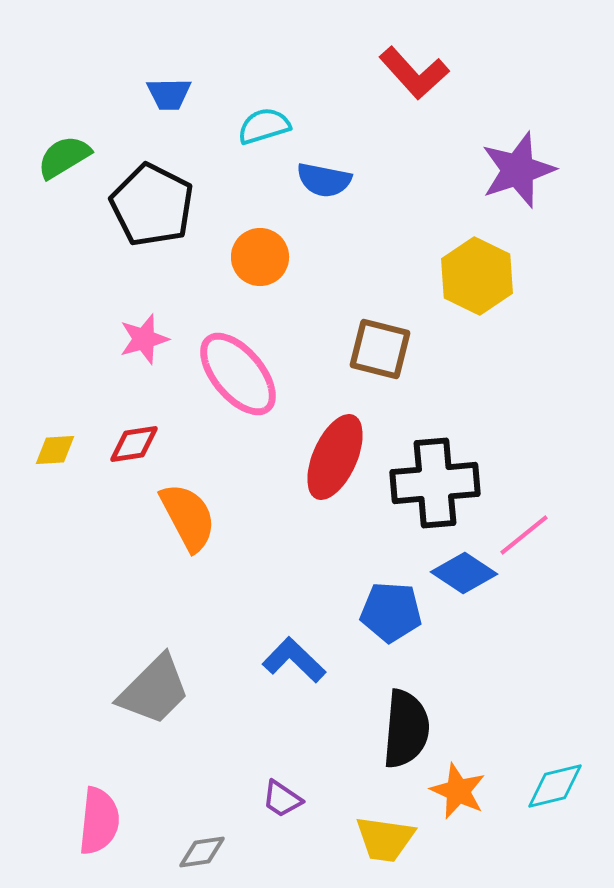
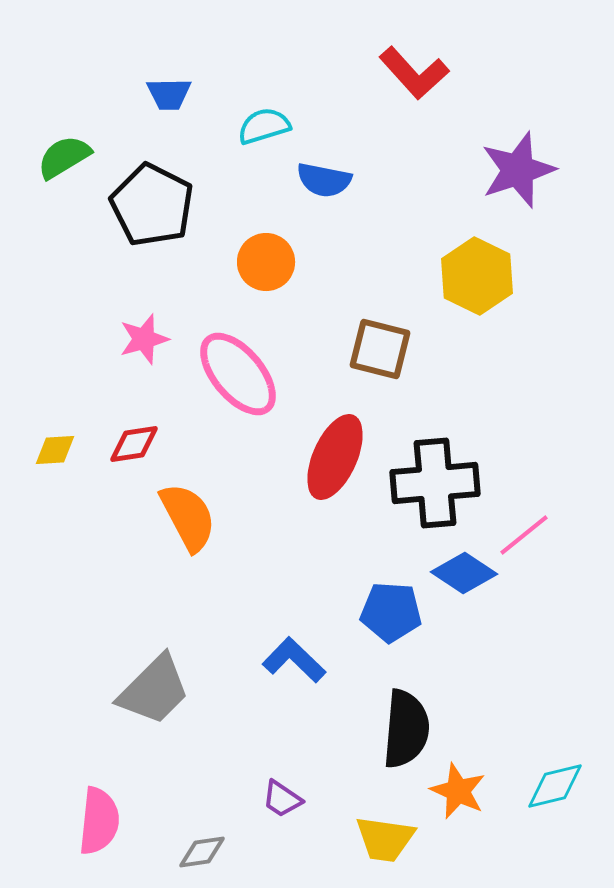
orange circle: moved 6 px right, 5 px down
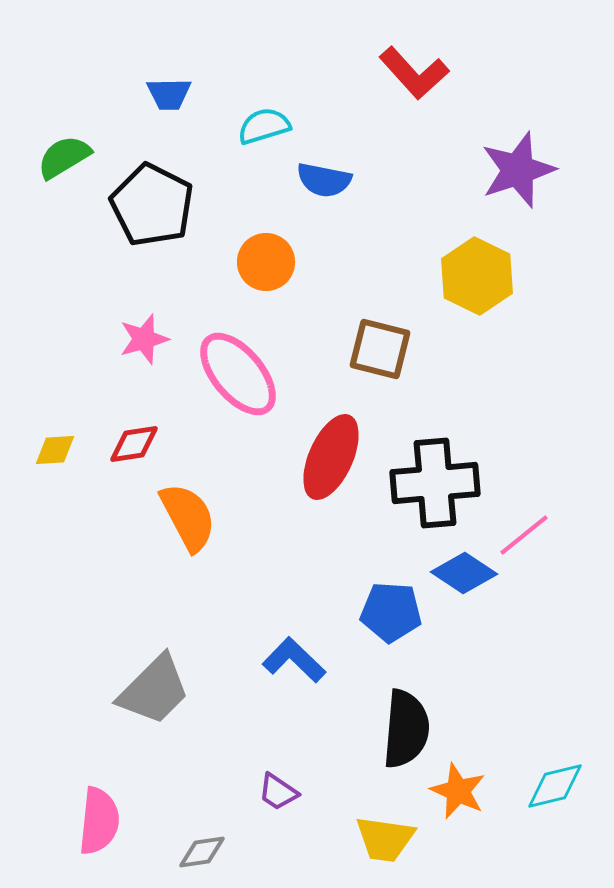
red ellipse: moved 4 px left
purple trapezoid: moved 4 px left, 7 px up
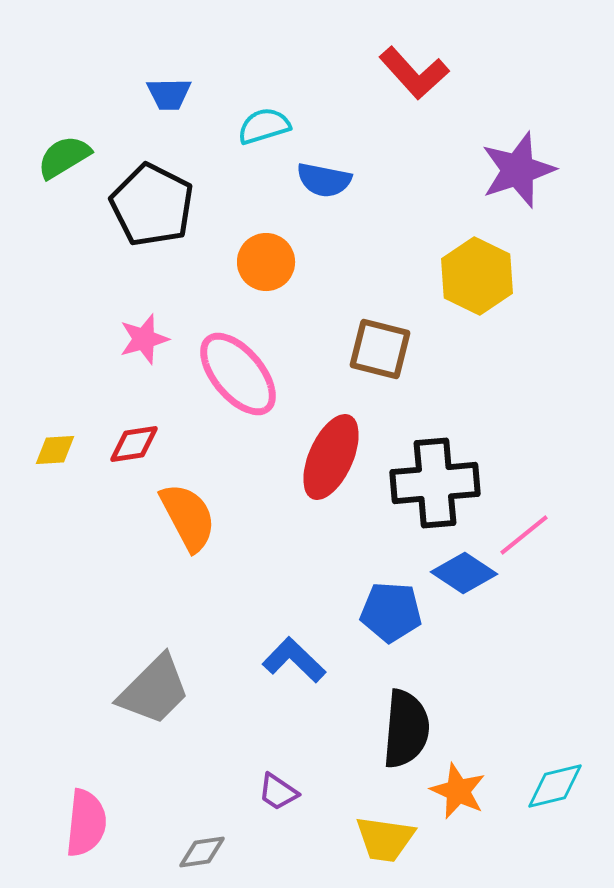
pink semicircle: moved 13 px left, 2 px down
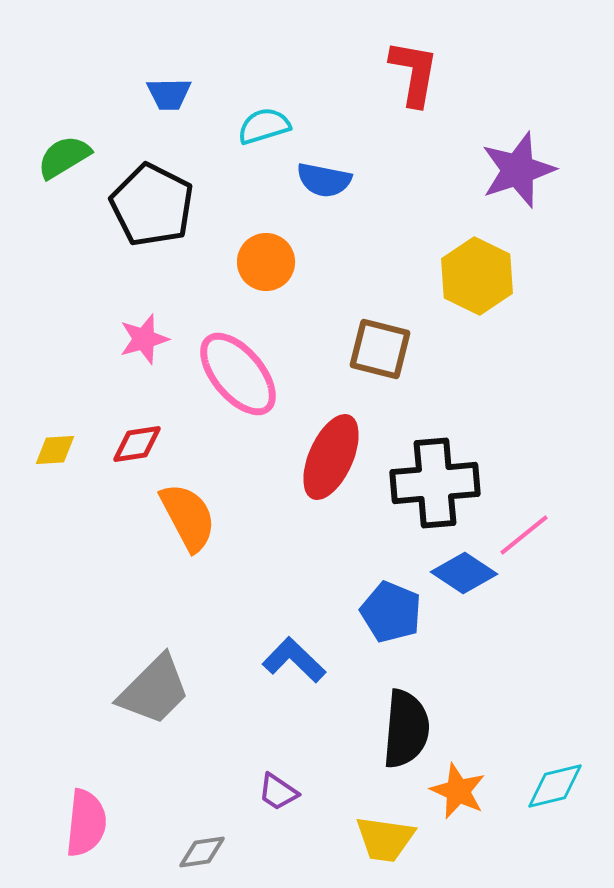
red L-shape: rotated 128 degrees counterclockwise
red diamond: moved 3 px right
blue pentagon: rotated 18 degrees clockwise
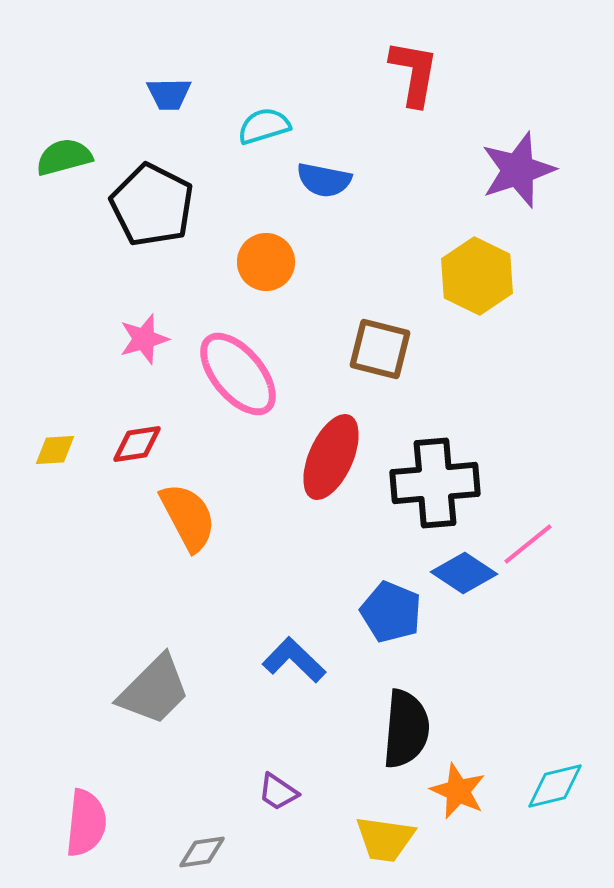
green semicircle: rotated 16 degrees clockwise
pink line: moved 4 px right, 9 px down
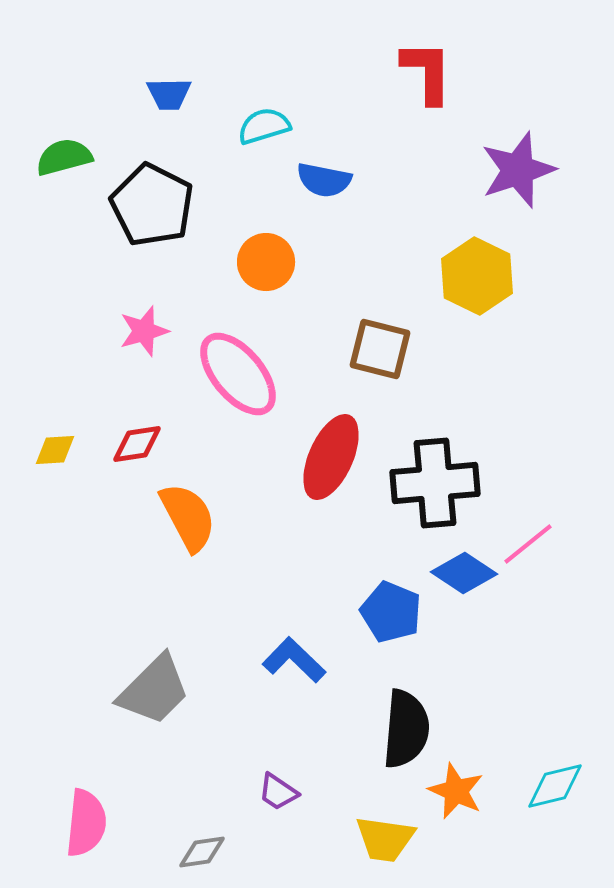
red L-shape: moved 13 px right, 1 px up; rotated 10 degrees counterclockwise
pink star: moved 8 px up
orange star: moved 2 px left
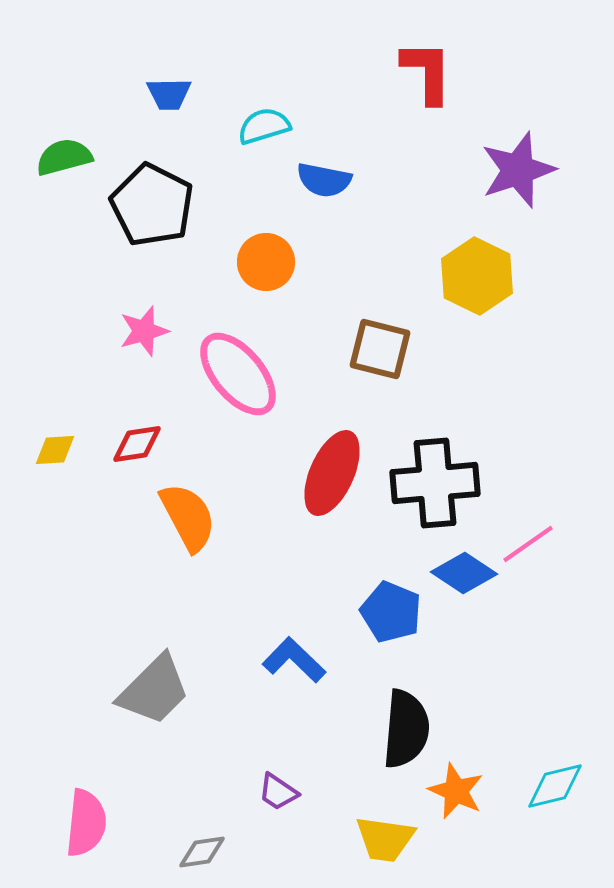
red ellipse: moved 1 px right, 16 px down
pink line: rotated 4 degrees clockwise
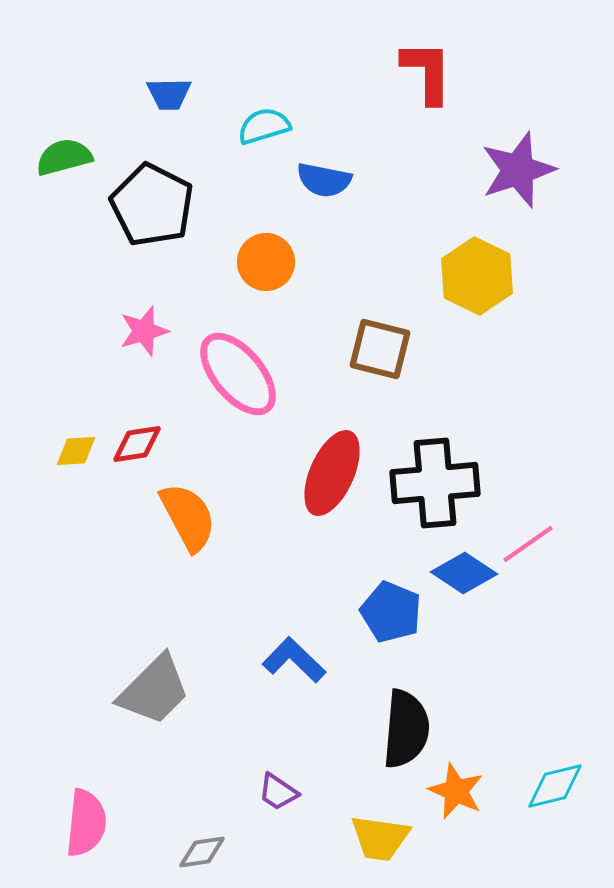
yellow diamond: moved 21 px right, 1 px down
yellow trapezoid: moved 5 px left, 1 px up
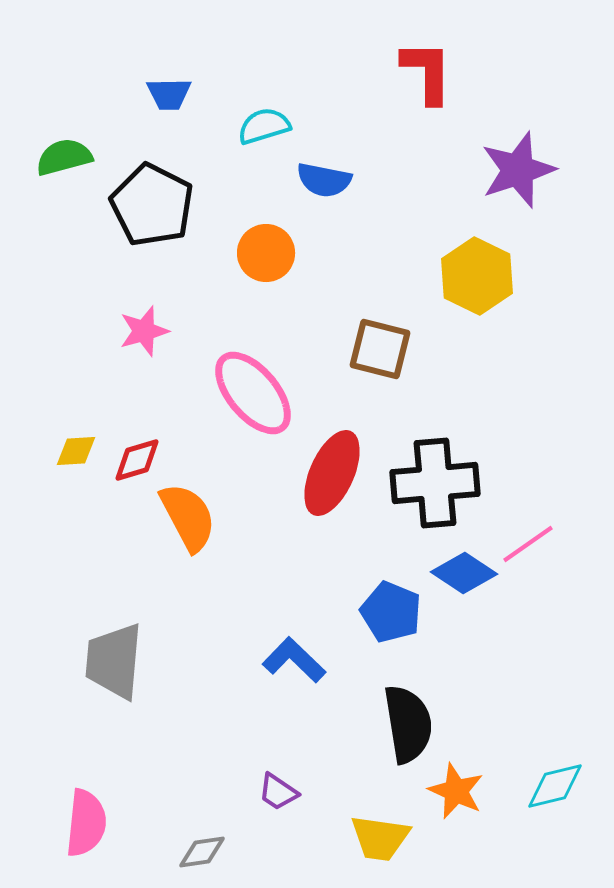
orange circle: moved 9 px up
pink ellipse: moved 15 px right, 19 px down
red diamond: moved 16 px down; rotated 8 degrees counterclockwise
gray trapezoid: moved 40 px left, 29 px up; rotated 140 degrees clockwise
black semicircle: moved 2 px right, 5 px up; rotated 14 degrees counterclockwise
